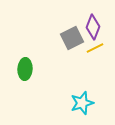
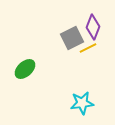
yellow line: moved 7 px left
green ellipse: rotated 45 degrees clockwise
cyan star: rotated 10 degrees clockwise
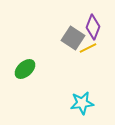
gray square: moved 1 px right; rotated 30 degrees counterclockwise
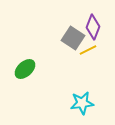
yellow line: moved 2 px down
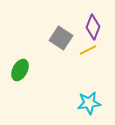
gray square: moved 12 px left
green ellipse: moved 5 px left, 1 px down; rotated 20 degrees counterclockwise
cyan star: moved 7 px right
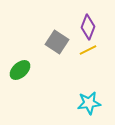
purple diamond: moved 5 px left
gray square: moved 4 px left, 4 px down
green ellipse: rotated 20 degrees clockwise
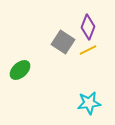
gray square: moved 6 px right
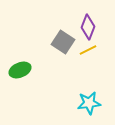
green ellipse: rotated 20 degrees clockwise
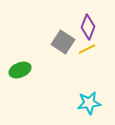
yellow line: moved 1 px left, 1 px up
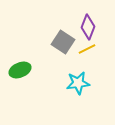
cyan star: moved 11 px left, 20 px up
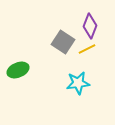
purple diamond: moved 2 px right, 1 px up
green ellipse: moved 2 px left
